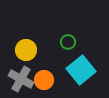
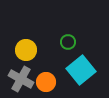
orange circle: moved 2 px right, 2 px down
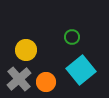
green circle: moved 4 px right, 5 px up
gray cross: moved 2 px left; rotated 20 degrees clockwise
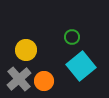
cyan square: moved 4 px up
orange circle: moved 2 px left, 1 px up
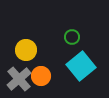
orange circle: moved 3 px left, 5 px up
